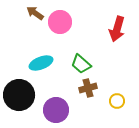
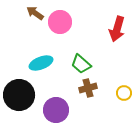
yellow circle: moved 7 px right, 8 px up
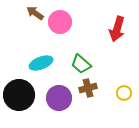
purple circle: moved 3 px right, 12 px up
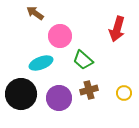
pink circle: moved 14 px down
green trapezoid: moved 2 px right, 4 px up
brown cross: moved 1 px right, 2 px down
black circle: moved 2 px right, 1 px up
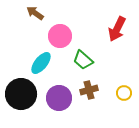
red arrow: rotated 10 degrees clockwise
cyan ellipse: rotated 30 degrees counterclockwise
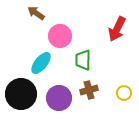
brown arrow: moved 1 px right
green trapezoid: rotated 50 degrees clockwise
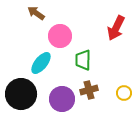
red arrow: moved 1 px left, 1 px up
purple circle: moved 3 px right, 1 px down
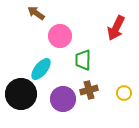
cyan ellipse: moved 6 px down
purple circle: moved 1 px right
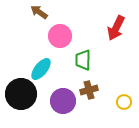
brown arrow: moved 3 px right, 1 px up
yellow circle: moved 9 px down
purple circle: moved 2 px down
